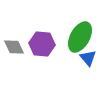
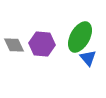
gray diamond: moved 2 px up
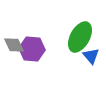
purple hexagon: moved 10 px left, 5 px down
blue triangle: moved 3 px right, 2 px up
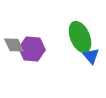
green ellipse: rotated 52 degrees counterclockwise
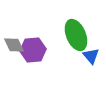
green ellipse: moved 4 px left, 2 px up
purple hexagon: moved 1 px right, 1 px down; rotated 10 degrees counterclockwise
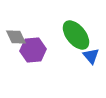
green ellipse: rotated 16 degrees counterclockwise
gray diamond: moved 2 px right, 8 px up
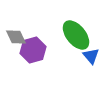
purple hexagon: rotated 10 degrees counterclockwise
